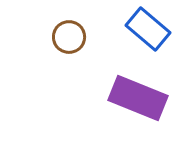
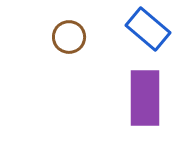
purple rectangle: moved 7 px right; rotated 68 degrees clockwise
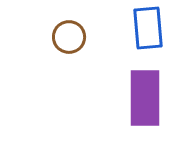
blue rectangle: moved 1 px up; rotated 45 degrees clockwise
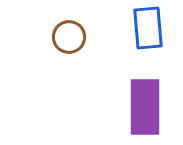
purple rectangle: moved 9 px down
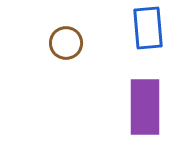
brown circle: moved 3 px left, 6 px down
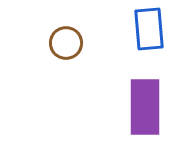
blue rectangle: moved 1 px right, 1 px down
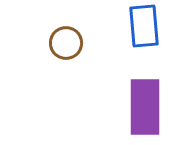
blue rectangle: moved 5 px left, 3 px up
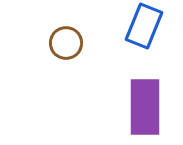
blue rectangle: rotated 27 degrees clockwise
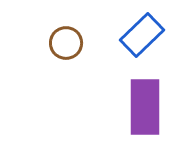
blue rectangle: moved 2 px left, 9 px down; rotated 24 degrees clockwise
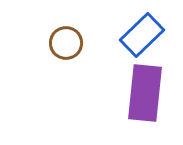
purple rectangle: moved 14 px up; rotated 6 degrees clockwise
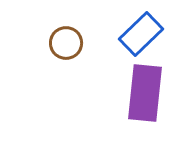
blue rectangle: moved 1 px left, 1 px up
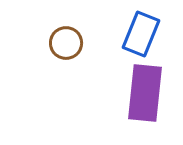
blue rectangle: rotated 24 degrees counterclockwise
